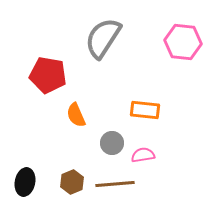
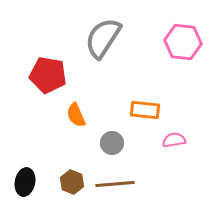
pink semicircle: moved 31 px right, 15 px up
brown hexagon: rotated 15 degrees counterclockwise
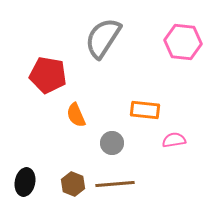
brown hexagon: moved 1 px right, 2 px down
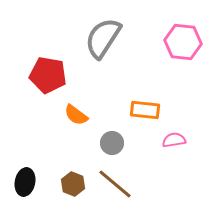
orange semicircle: rotated 30 degrees counterclockwise
brown line: rotated 45 degrees clockwise
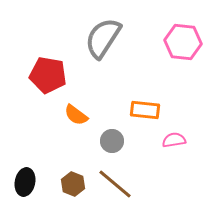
gray circle: moved 2 px up
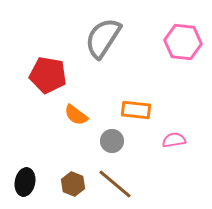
orange rectangle: moved 9 px left
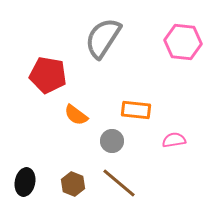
brown line: moved 4 px right, 1 px up
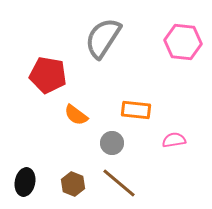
gray circle: moved 2 px down
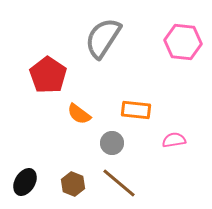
red pentagon: rotated 24 degrees clockwise
orange semicircle: moved 3 px right, 1 px up
black ellipse: rotated 20 degrees clockwise
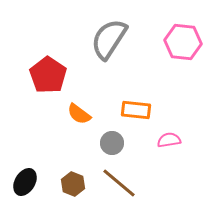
gray semicircle: moved 6 px right, 1 px down
pink semicircle: moved 5 px left
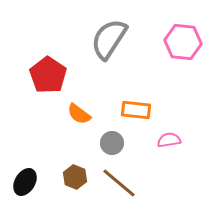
brown hexagon: moved 2 px right, 7 px up
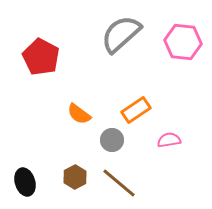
gray semicircle: moved 12 px right, 5 px up; rotated 15 degrees clockwise
red pentagon: moved 7 px left, 18 px up; rotated 6 degrees counterclockwise
orange rectangle: rotated 40 degrees counterclockwise
gray circle: moved 3 px up
brown hexagon: rotated 10 degrees clockwise
black ellipse: rotated 48 degrees counterclockwise
